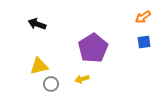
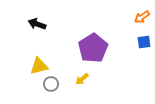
orange arrow: moved 1 px left
yellow arrow: rotated 24 degrees counterclockwise
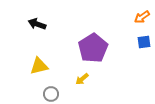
gray circle: moved 10 px down
